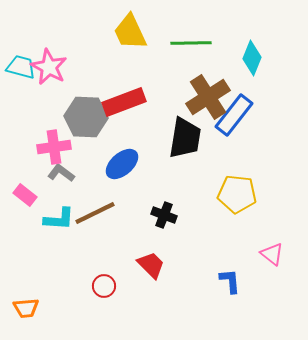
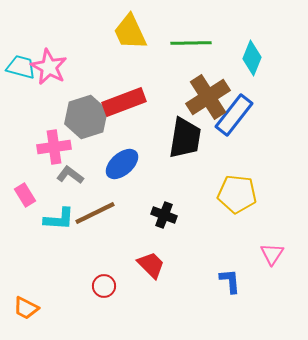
gray hexagon: rotated 21 degrees counterclockwise
gray L-shape: moved 9 px right, 2 px down
pink rectangle: rotated 20 degrees clockwise
pink triangle: rotated 25 degrees clockwise
orange trapezoid: rotated 32 degrees clockwise
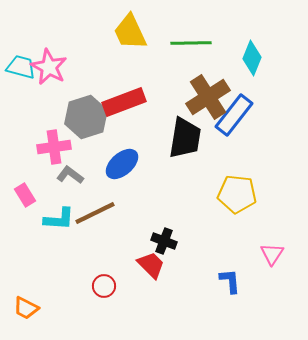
black cross: moved 26 px down
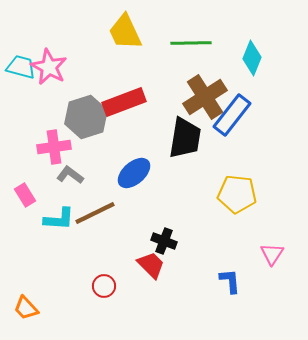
yellow trapezoid: moved 5 px left
brown cross: moved 3 px left
blue rectangle: moved 2 px left
blue ellipse: moved 12 px right, 9 px down
orange trapezoid: rotated 20 degrees clockwise
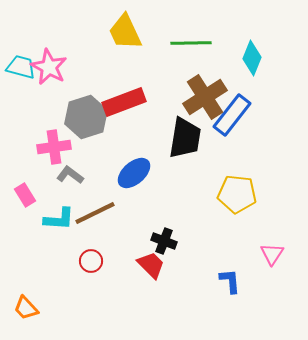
red circle: moved 13 px left, 25 px up
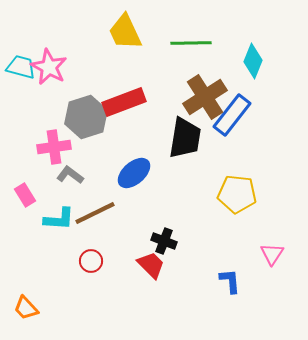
cyan diamond: moved 1 px right, 3 px down
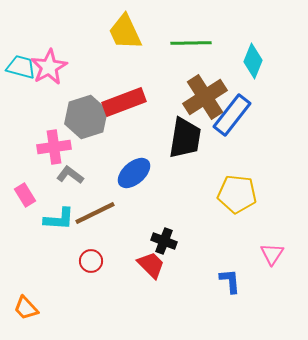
pink star: rotated 15 degrees clockwise
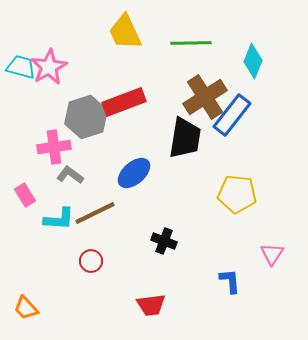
red trapezoid: moved 40 px down; rotated 128 degrees clockwise
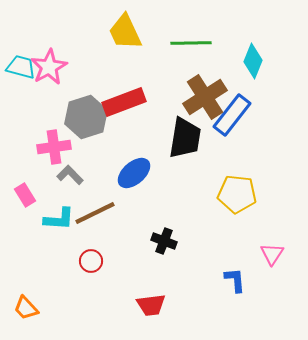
gray L-shape: rotated 8 degrees clockwise
blue L-shape: moved 5 px right, 1 px up
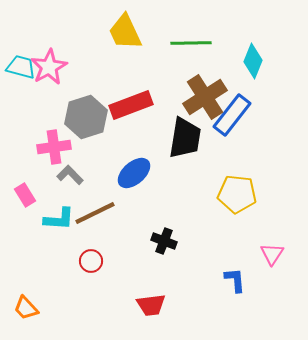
red rectangle: moved 7 px right, 3 px down
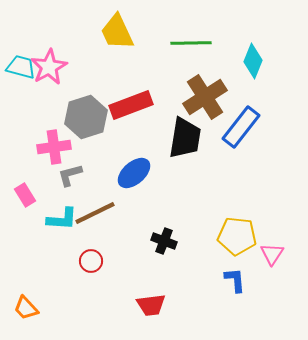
yellow trapezoid: moved 8 px left
blue rectangle: moved 9 px right, 12 px down
gray L-shape: rotated 60 degrees counterclockwise
yellow pentagon: moved 42 px down
cyan L-shape: moved 3 px right
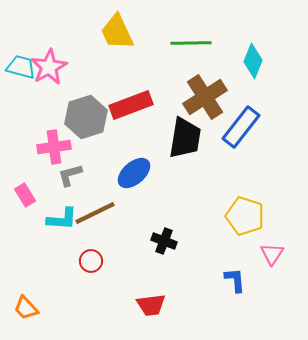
yellow pentagon: moved 8 px right, 20 px up; rotated 12 degrees clockwise
